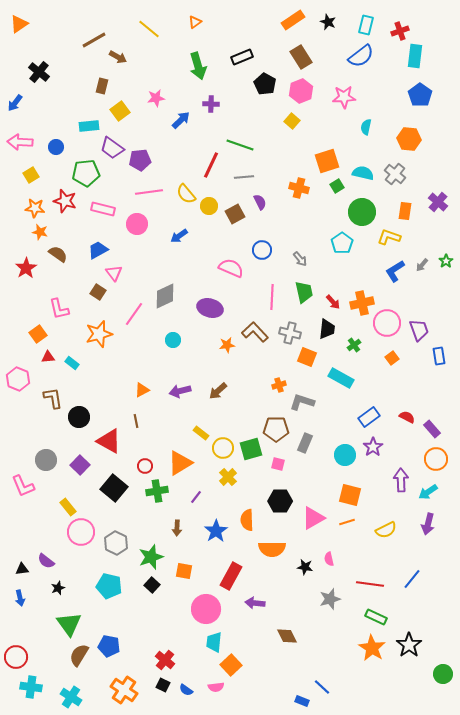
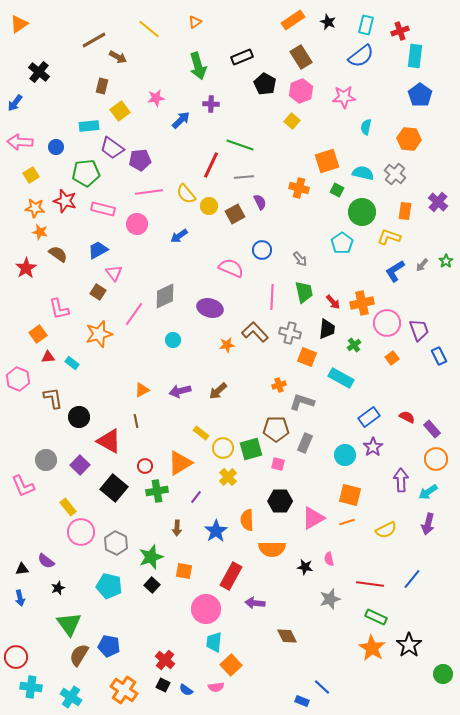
green square at (337, 186): moved 4 px down; rotated 32 degrees counterclockwise
blue rectangle at (439, 356): rotated 18 degrees counterclockwise
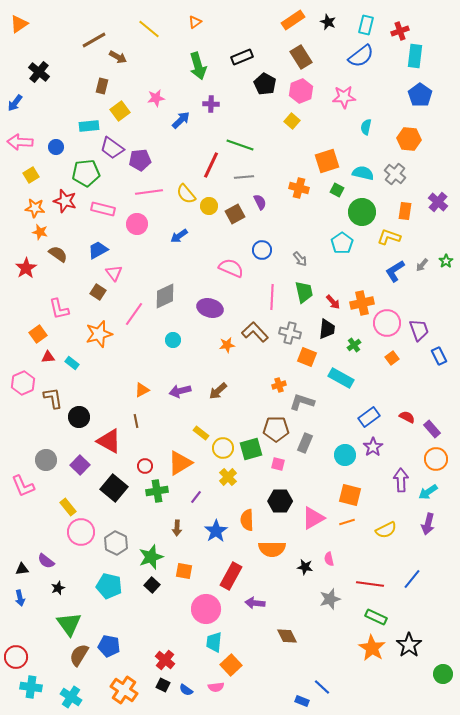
pink hexagon at (18, 379): moved 5 px right, 4 px down; rotated 15 degrees clockwise
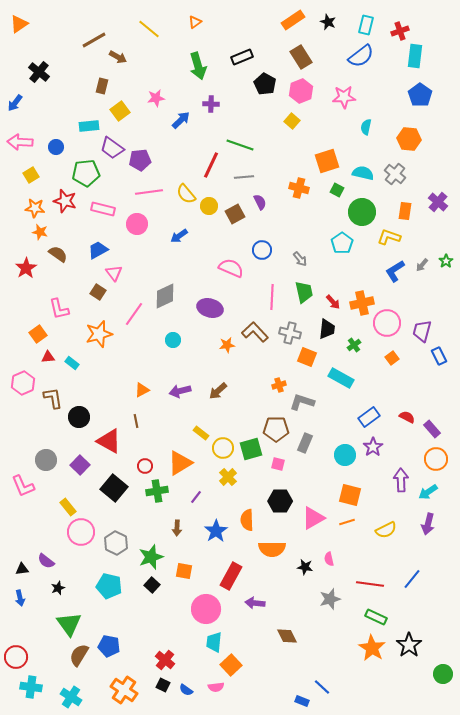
purple trapezoid at (419, 330): moved 3 px right, 1 px down; rotated 145 degrees counterclockwise
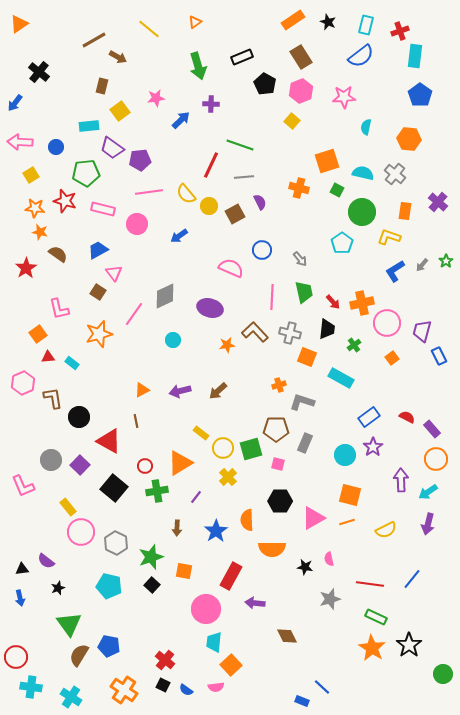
gray circle at (46, 460): moved 5 px right
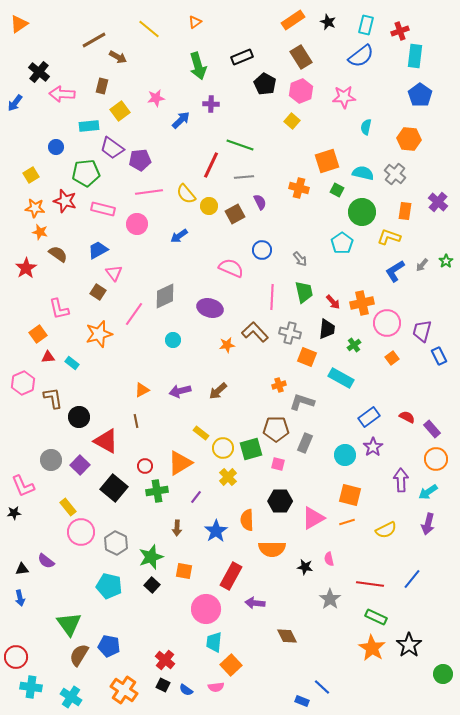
pink arrow at (20, 142): moved 42 px right, 48 px up
red triangle at (109, 441): moved 3 px left
black star at (58, 588): moved 44 px left, 75 px up; rotated 16 degrees clockwise
gray star at (330, 599): rotated 20 degrees counterclockwise
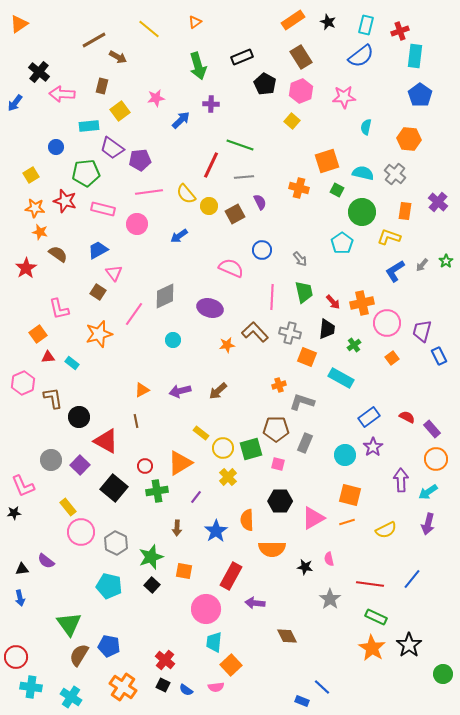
orange cross at (124, 690): moved 1 px left, 3 px up
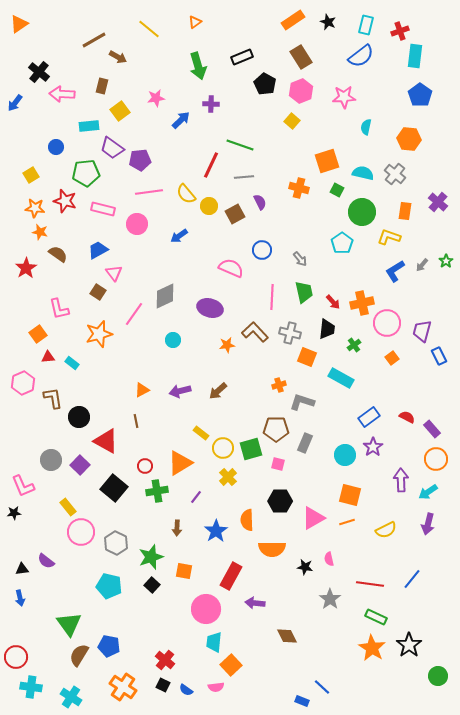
green circle at (443, 674): moved 5 px left, 2 px down
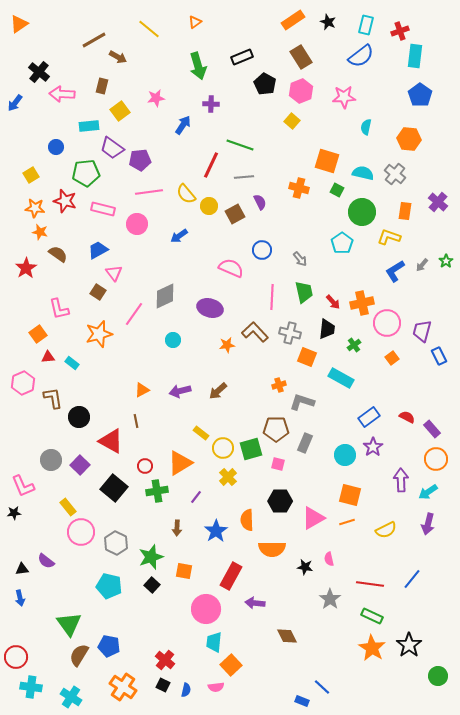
blue arrow at (181, 120): moved 2 px right, 5 px down; rotated 12 degrees counterclockwise
orange square at (327, 161): rotated 35 degrees clockwise
red triangle at (106, 441): moved 5 px right
green rectangle at (376, 617): moved 4 px left, 1 px up
blue semicircle at (186, 690): rotated 112 degrees counterclockwise
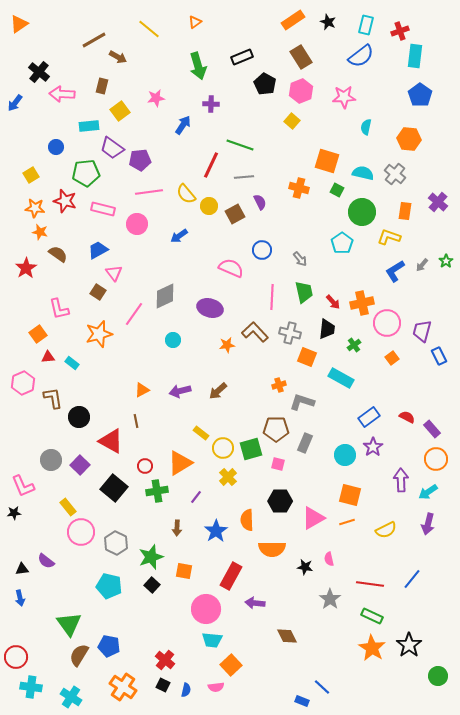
cyan trapezoid at (214, 642): moved 2 px left, 2 px up; rotated 90 degrees counterclockwise
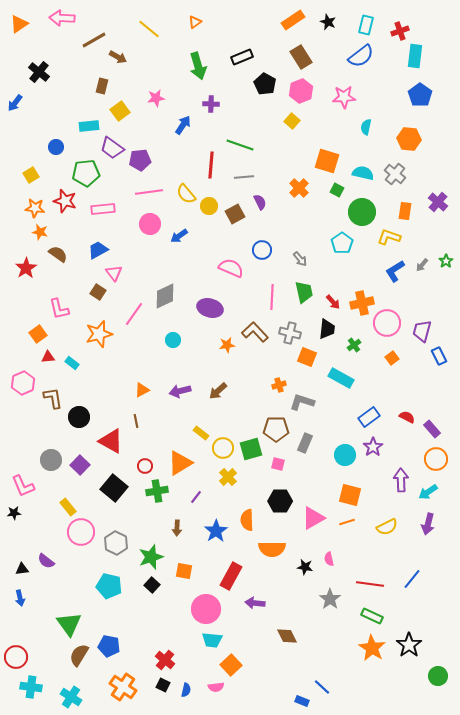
pink arrow at (62, 94): moved 76 px up
red line at (211, 165): rotated 20 degrees counterclockwise
orange cross at (299, 188): rotated 30 degrees clockwise
pink rectangle at (103, 209): rotated 20 degrees counterclockwise
pink circle at (137, 224): moved 13 px right
yellow semicircle at (386, 530): moved 1 px right, 3 px up
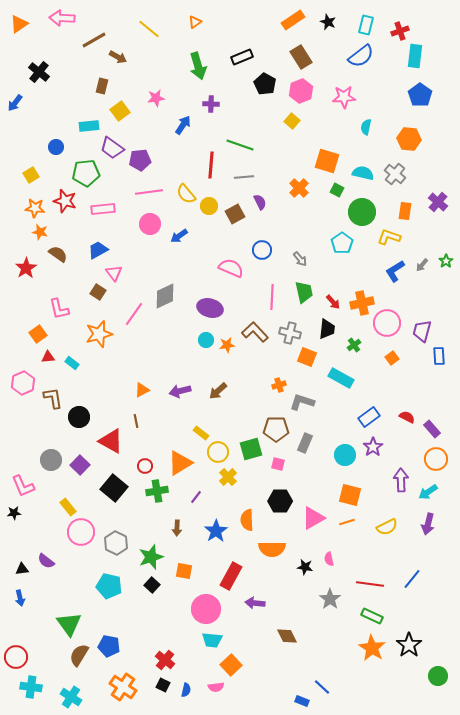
cyan circle at (173, 340): moved 33 px right
blue rectangle at (439, 356): rotated 24 degrees clockwise
yellow circle at (223, 448): moved 5 px left, 4 px down
